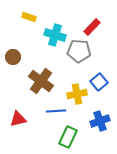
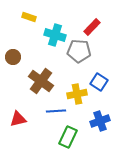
blue square: rotated 18 degrees counterclockwise
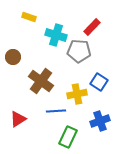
cyan cross: moved 1 px right
red triangle: rotated 18 degrees counterclockwise
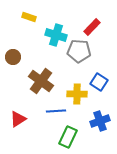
yellow cross: rotated 12 degrees clockwise
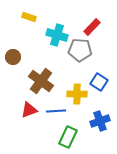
cyan cross: moved 1 px right
gray pentagon: moved 1 px right, 1 px up
red triangle: moved 11 px right, 9 px up; rotated 12 degrees clockwise
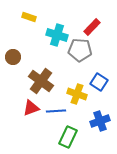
yellow cross: rotated 18 degrees clockwise
red triangle: moved 2 px right, 2 px up
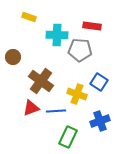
red rectangle: moved 1 px up; rotated 54 degrees clockwise
cyan cross: rotated 15 degrees counterclockwise
